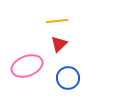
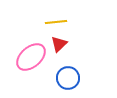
yellow line: moved 1 px left, 1 px down
pink ellipse: moved 4 px right, 9 px up; rotated 20 degrees counterclockwise
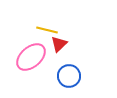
yellow line: moved 9 px left, 8 px down; rotated 20 degrees clockwise
blue circle: moved 1 px right, 2 px up
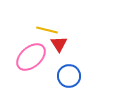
red triangle: rotated 18 degrees counterclockwise
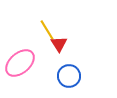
yellow line: rotated 45 degrees clockwise
pink ellipse: moved 11 px left, 6 px down
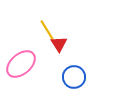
pink ellipse: moved 1 px right, 1 px down
blue circle: moved 5 px right, 1 px down
